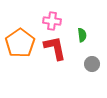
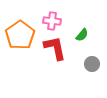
green semicircle: rotated 48 degrees clockwise
orange pentagon: moved 8 px up
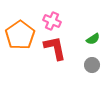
pink cross: rotated 18 degrees clockwise
green semicircle: moved 11 px right, 4 px down; rotated 16 degrees clockwise
gray circle: moved 1 px down
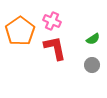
orange pentagon: moved 4 px up
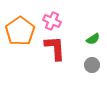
red L-shape: rotated 8 degrees clockwise
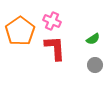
gray circle: moved 3 px right
